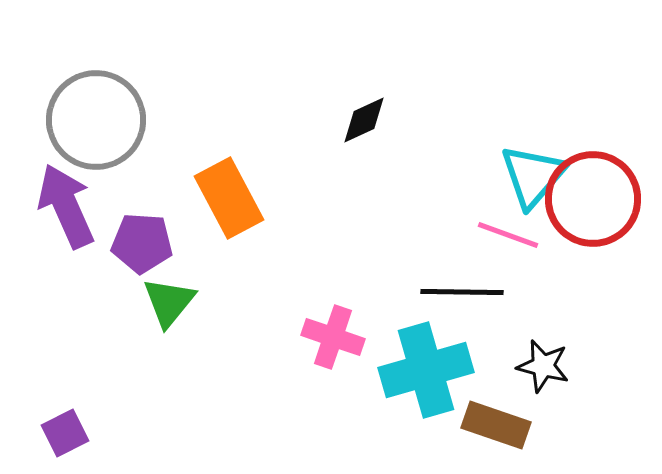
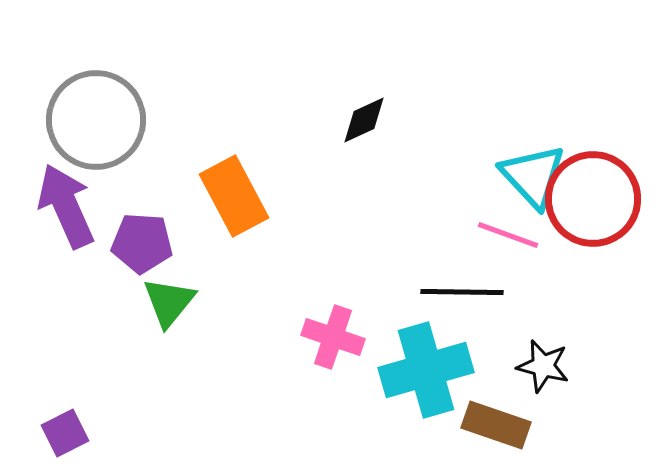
cyan triangle: rotated 24 degrees counterclockwise
orange rectangle: moved 5 px right, 2 px up
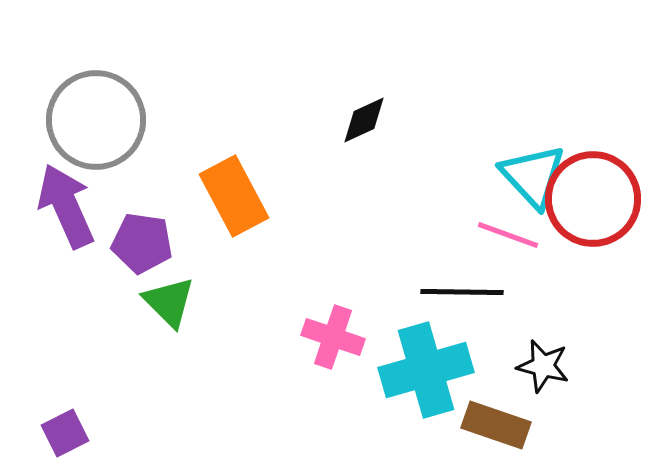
purple pentagon: rotated 4 degrees clockwise
green triangle: rotated 24 degrees counterclockwise
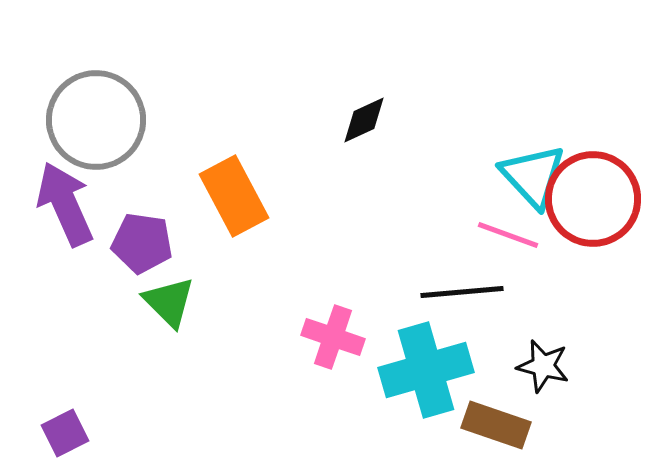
purple arrow: moved 1 px left, 2 px up
black line: rotated 6 degrees counterclockwise
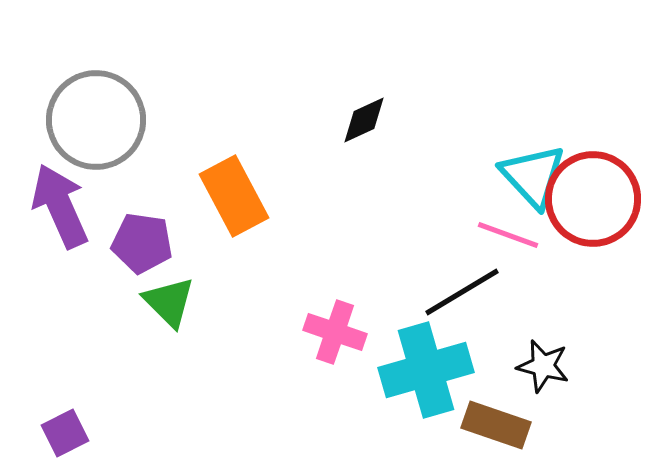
purple arrow: moved 5 px left, 2 px down
black line: rotated 26 degrees counterclockwise
pink cross: moved 2 px right, 5 px up
